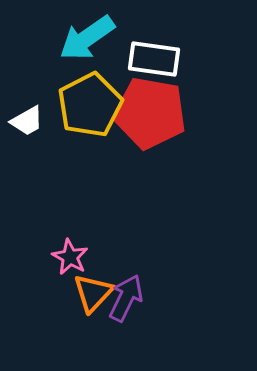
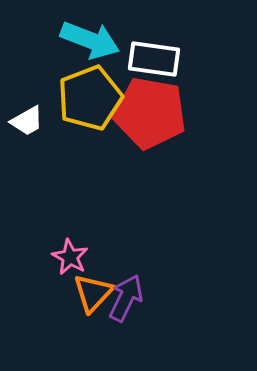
cyan arrow: moved 3 px right, 2 px down; rotated 124 degrees counterclockwise
yellow pentagon: moved 7 px up; rotated 6 degrees clockwise
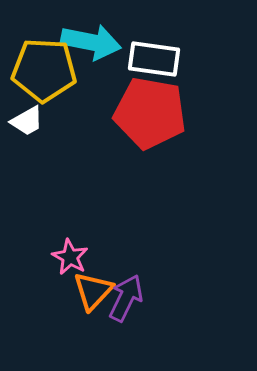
cyan arrow: moved 1 px right, 2 px down; rotated 10 degrees counterclockwise
yellow pentagon: moved 46 px left, 28 px up; rotated 24 degrees clockwise
orange triangle: moved 2 px up
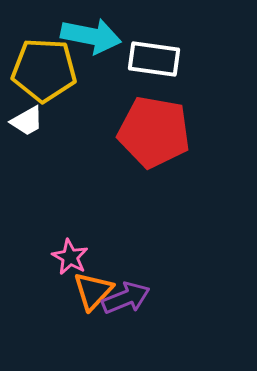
cyan arrow: moved 6 px up
red pentagon: moved 4 px right, 19 px down
purple arrow: rotated 42 degrees clockwise
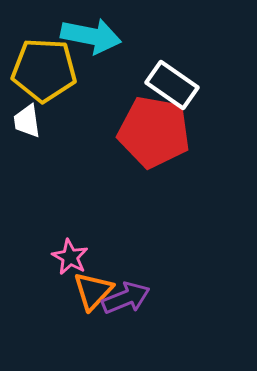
white rectangle: moved 18 px right, 26 px down; rotated 27 degrees clockwise
white trapezoid: rotated 111 degrees clockwise
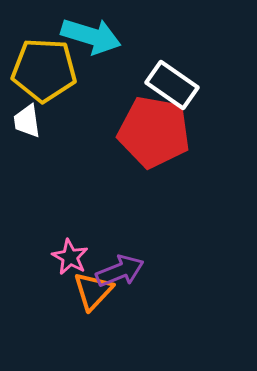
cyan arrow: rotated 6 degrees clockwise
purple arrow: moved 6 px left, 27 px up
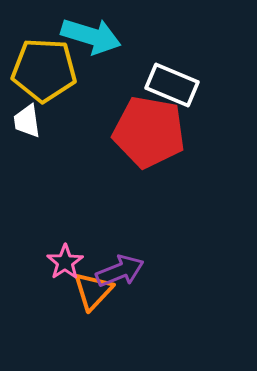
white rectangle: rotated 12 degrees counterclockwise
red pentagon: moved 5 px left
pink star: moved 5 px left, 5 px down; rotated 9 degrees clockwise
